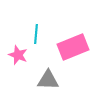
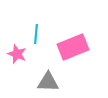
pink star: moved 1 px left, 1 px up
gray triangle: moved 2 px down
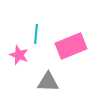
pink rectangle: moved 2 px left, 1 px up
pink star: moved 2 px right, 1 px down
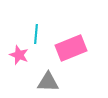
pink rectangle: moved 2 px down
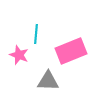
pink rectangle: moved 3 px down
gray triangle: moved 1 px up
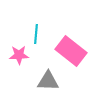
pink rectangle: rotated 60 degrees clockwise
pink star: rotated 24 degrees counterclockwise
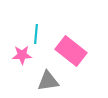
pink star: moved 3 px right
gray triangle: rotated 10 degrees counterclockwise
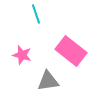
cyan line: moved 20 px up; rotated 24 degrees counterclockwise
pink star: rotated 18 degrees clockwise
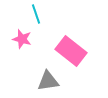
pink star: moved 16 px up
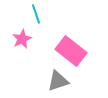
pink star: rotated 30 degrees clockwise
gray triangle: moved 10 px right; rotated 10 degrees counterclockwise
